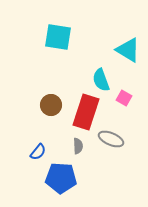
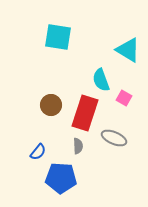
red rectangle: moved 1 px left, 1 px down
gray ellipse: moved 3 px right, 1 px up
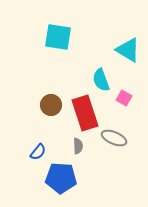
red rectangle: rotated 36 degrees counterclockwise
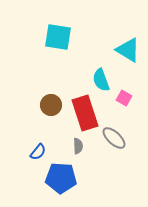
gray ellipse: rotated 20 degrees clockwise
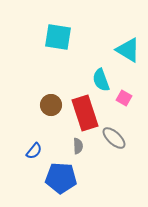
blue semicircle: moved 4 px left, 1 px up
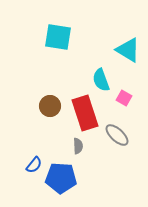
brown circle: moved 1 px left, 1 px down
gray ellipse: moved 3 px right, 3 px up
blue semicircle: moved 14 px down
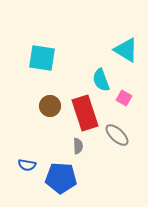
cyan square: moved 16 px left, 21 px down
cyan triangle: moved 2 px left
blue semicircle: moved 7 px left; rotated 60 degrees clockwise
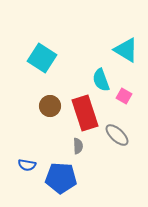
cyan square: rotated 24 degrees clockwise
pink square: moved 2 px up
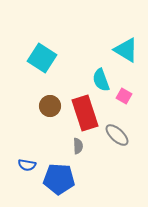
blue pentagon: moved 2 px left, 1 px down
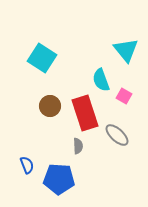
cyan triangle: rotated 20 degrees clockwise
blue semicircle: rotated 120 degrees counterclockwise
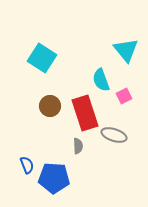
pink square: rotated 35 degrees clockwise
gray ellipse: moved 3 px left; rotated 25 degrees counterclockwise
blue pentagon: moved 5 px left, 1 px up
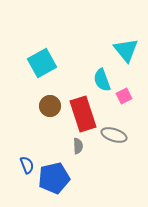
cyan square: moved 5 px down; rotated 28 degrees clockwise
cyan semicircle: moved 1 px right
red rectangle: moved 2 px left, 1 px down
blue pentagon: rotated 16 degrees counterclockwise
